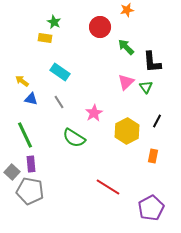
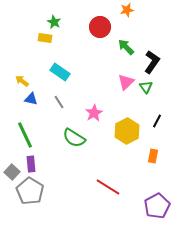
black L-shape: rotated 140 degrees counterclockwise
gray pentagon: rotated 20 degrees clockwise
purple pentagon: moved 6 px right, 2 px up
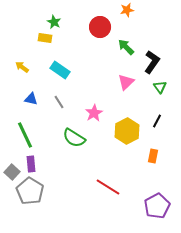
cyan rectangle: moved 2 px up
yellow arrow: moved 14 px up
green triangle: moved 14 px right
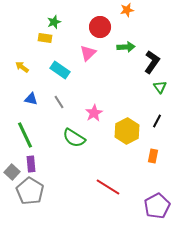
green star: rotated 24 degrees clockwise
green arrow: rotated 132 degrees clockwise
pink triangle: moved 38 px left, 29 px up
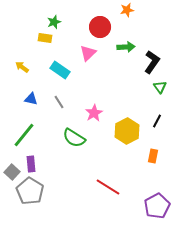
green line: moved 1 px left; rotated 64 degrees clockwise
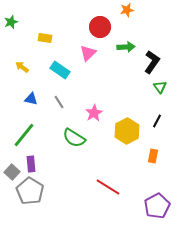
green star: moved 43 px left
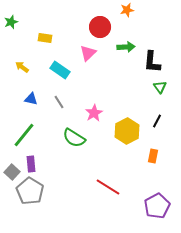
black L-shape: rotated 150 degrees clockwise
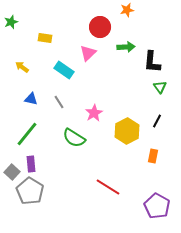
cyan rectangle: moved 4 px right
green line: moved 3 px right, 1 px up
purple pentagon: rotated 15 degrees counterclockwise
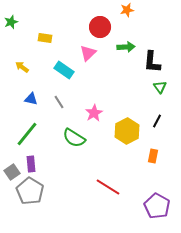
gray square: rotated 14 degrees clockwise
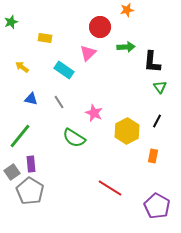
pink star: rotated 18 degrees counterclockwise
green line: moved 7 px left, 2 px down
red line: moved 2 px right, 1 px down
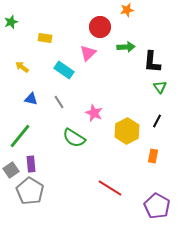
gray square: moved 1 px left, 2 px up
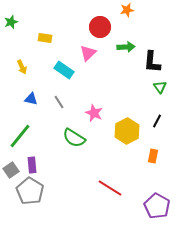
yellow arrow: rotated 152 degrees counterclockwise
purple rectangle: moved 1 px right, 1 px down
